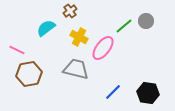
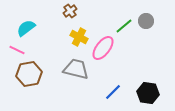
cyan semicircle: moved 20 px left
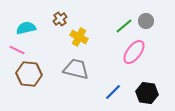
brown cross: moved 10 px left, 8 px down
cyan semicircle: rotated 24 degrees clockwise
pink ellipse: moved 31 px right, 4 px down
brown hexagon: rotated 15 degrees clockwise
black hexagon: moved 1 px left
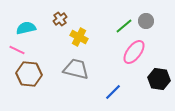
black hexagon: moved 12 px right, 14 px up
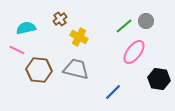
brown hexagon: moved 10 px right, 4 px up
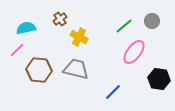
gray circle: moved 6 px right
pink line: rotated 70 degrees counterclockwise
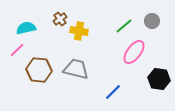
yellow cross: moved 6 px up; rotated 18 degrees counterclockwise
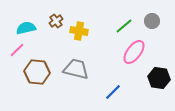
brown cross: moved 4 px left, 2 px down
brown hexagon: moved 2 px left, 2 px down
black hexagon: moved 1 px up
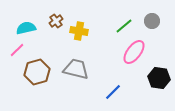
brown hexagon: rotated 20 degrees counterclockwise
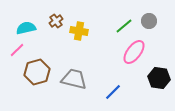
gray circle: moved 3 px left
gray trapezoid: moved 2 px left, 10 px down
